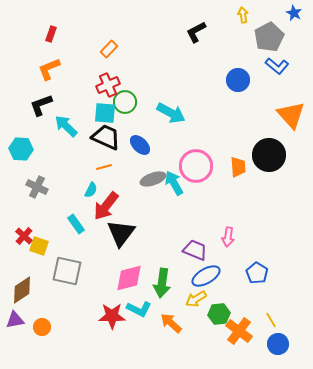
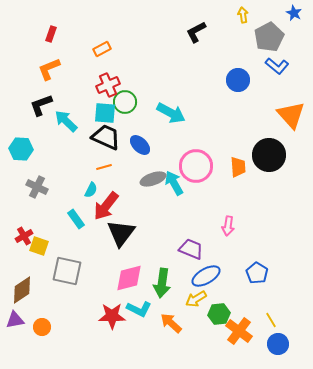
orange rectangle at (109, 49): moved 7 px left; rotated 18 degrees clockwise
cyan arrow at (66, 126): moved 5 px up
cyan rectangle at (76, 224): moved 5 px up
red cross at (24, 236): rotated 18 degrees clockwise
pink arrow at (228, 237): moved 11 px up
purple trapezoid at (195, 250): moved 4 px left, 1 px up
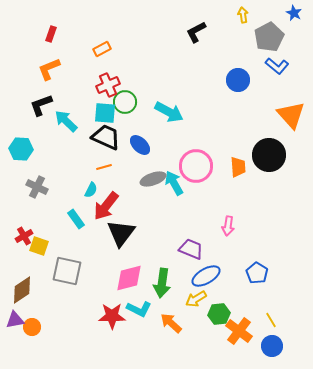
cyan arrow at (171, 113): moved 2 px left, 1 px up
orange circle at (42, 327): moved 10 px left
blue circle at (278, 344): moved 6 px left, 2 px down
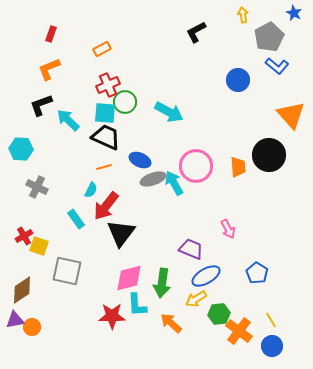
cyan arrow at (66, 121): moved 2 px right, 1 px up
blue ellipse at (140, 145): moved 15 px down; rotated 20 degrees counterclockwise
pink arrow at (228, 226): moved 3 px down; rotated 36 degrees counterclockwise
cyan L-shape at (139, 309): moved 2 px left, 4 px up; rotated 60 degrees clockwise
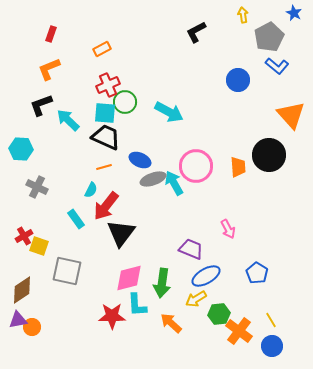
purple triangle at (15, 320): moved 3 px right
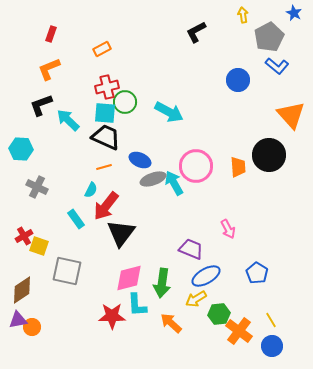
red cross at (108, 85): moved 1 px left, 2 px down; rotated 10 degrees clockwise
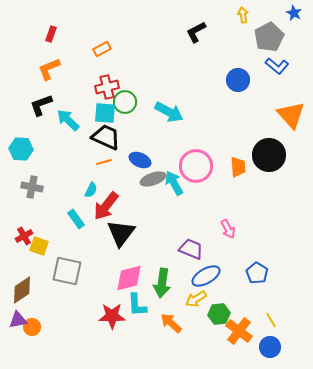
orange line at (104, 167): moved 5 px up
gray cross at (37, 187): moved 5 px left; rotated 15 degrees counterclockwise
blue circle at (272, 346): moved 2 px left, 1 px down
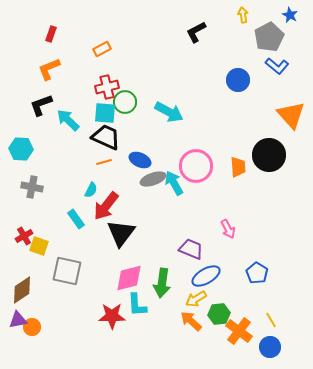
blue star at (294, 13): moved 4 px left, 2 px down
orange arrow at (171, 323): moved 20 px right, 2 px up
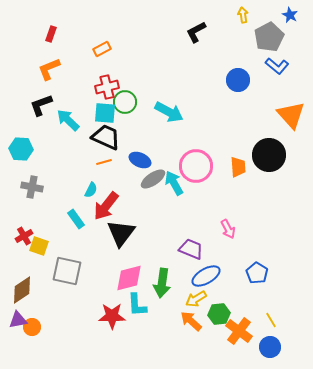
gray ellipse at (153, 179): rotated 15 degrees counterclockwise
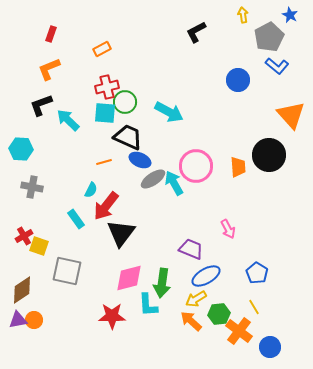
black trapezoid at (106, 137): moved 22 px right
cyan L-shape at (137, 305): moved 11 px right
yellow line at (271, 320): moved 17 px left, 13 px up
orange circle at (32, 327): moved 2 px right, 7 px up
